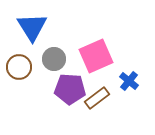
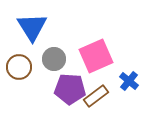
brown rectangle: moved 1 px left, 2 px up
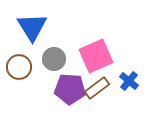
brown rectangle: moved 1 px right, 8 px up
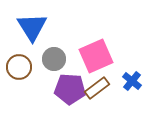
blue cross: moved 3 px right
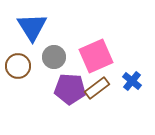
gray circle: moved 2 px up
brown circle: moved 1 px left, 1 px up
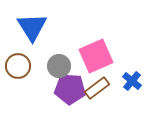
gray circle: moved 5 px right, 9 px down
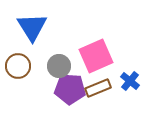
blue cross: moved 2 px left
brown rectangle: moved 1 px right; rotated 15 degrees clockwise
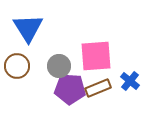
blue triangle: moved 4 px left, 1 px down
pink square: rotated 20 degrees clockwise
brown circle: moved 1 px left
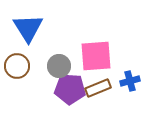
blue cross: rotated 36 degrees clockwise
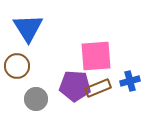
gray circle: moved 23 px left, 33 px down
purple pentagon: moved 5 px right, 3 px up
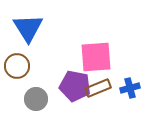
pink square: moved 1 px down
blue cross: moved 7 px down
purple pentagon: rotated 8 degrees clockwise
